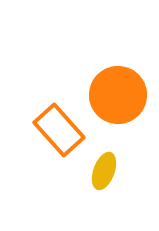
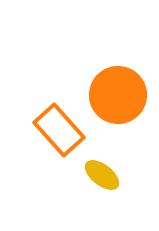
yellow ellipse: moved 2 px left, 4 px down; rotated 72 degrees counterclockwise
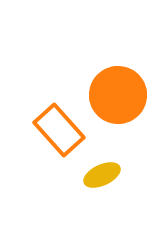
yellow ellipse: rotated 63 degrees counterclockwise
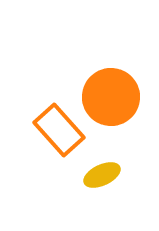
orange circle: moved 7 px left, 2 px down
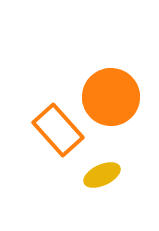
orange rectangle: moved 1 px left
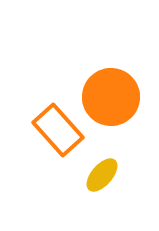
yellow ellipse: rotated 24 degrees counterclockwise
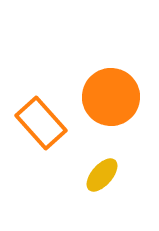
orange rectangle: moved 17 px left, 7 px up
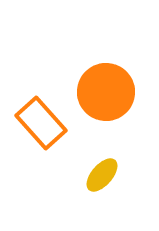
orange circle: moved 5 px left, 5 px up
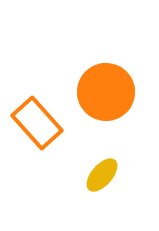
orange rectangle: moved 4 px left
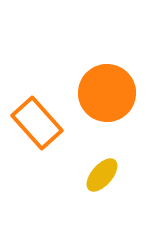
orange circle: moved 1 px right, 1 px down
